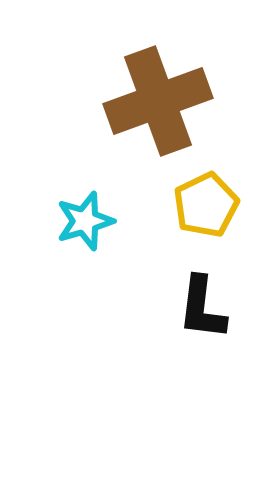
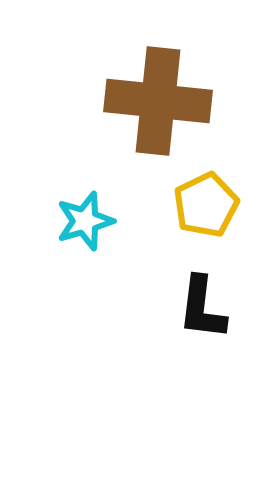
brown cross: rotated 26 degrees clockwise
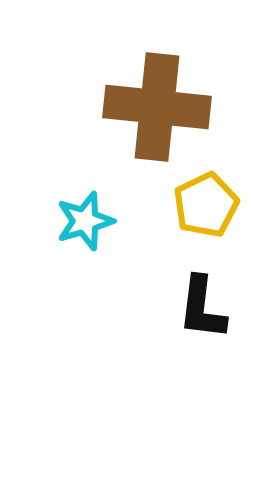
brown cross: moved 1 px left, 6 px down
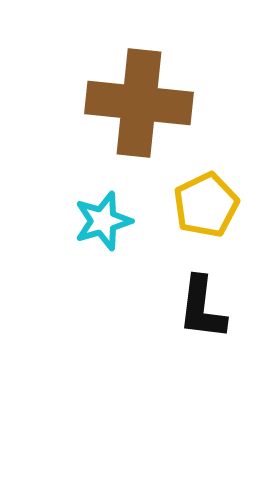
brown cross: moved 18 px left, 4 px up
cyan star: moved 18 px right
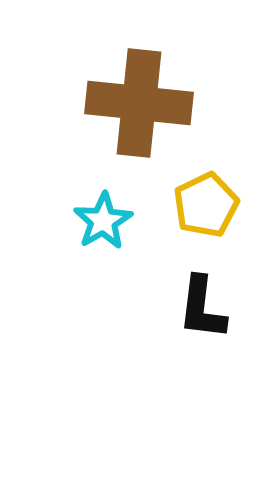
cyan star: rotated 14 degrees counterclockwise
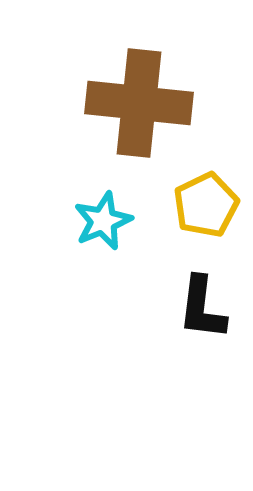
cyan star: rotated 8 degrees clockwise
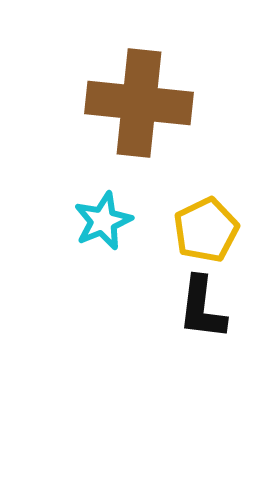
yellow pentagon: moved 25 px down
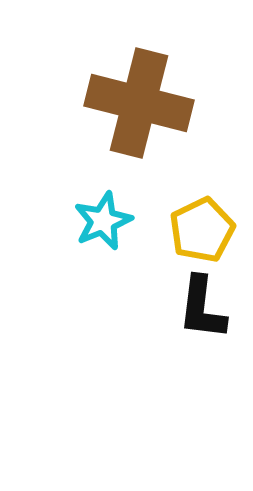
brown cross: rotated 8 degrees clockwise
yellow pentagon: moved 4 px left
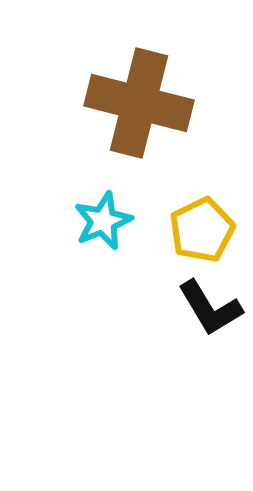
black L-shape: moved 8 px right; rotated 38 degrees counterclockwise
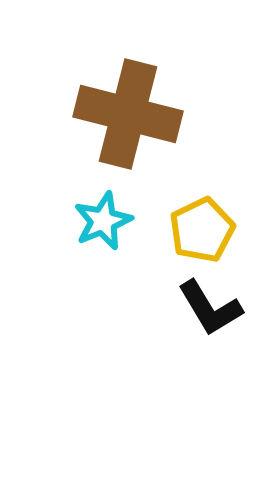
brown cross: moved 11 px left, 11 px down
